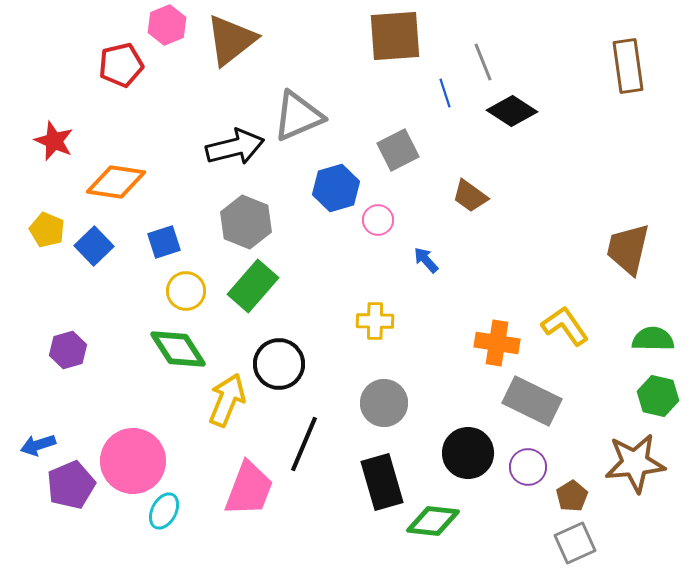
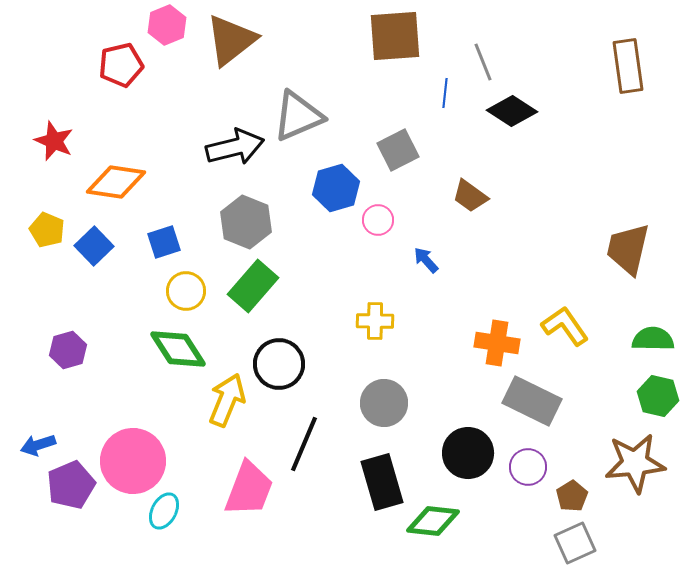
blue line at (445, 93): rotated 24 degrees clockwise
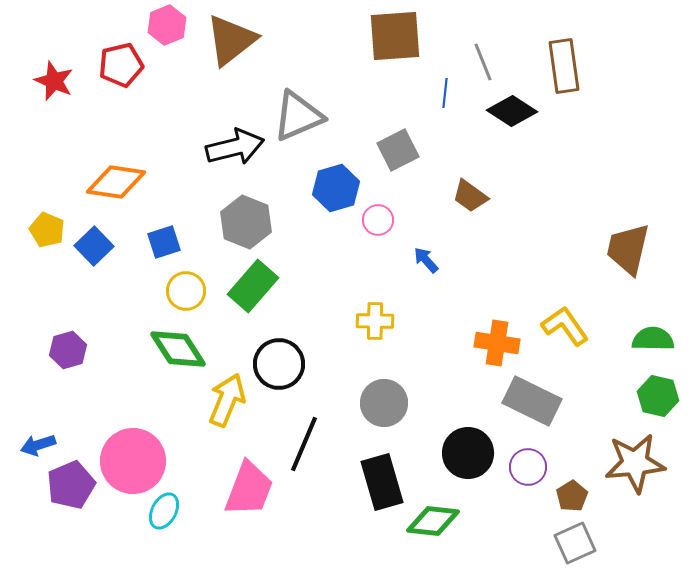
brown rectangle at (628, 66): moved 64 px left
red star at (54, 141): moved 60 px up
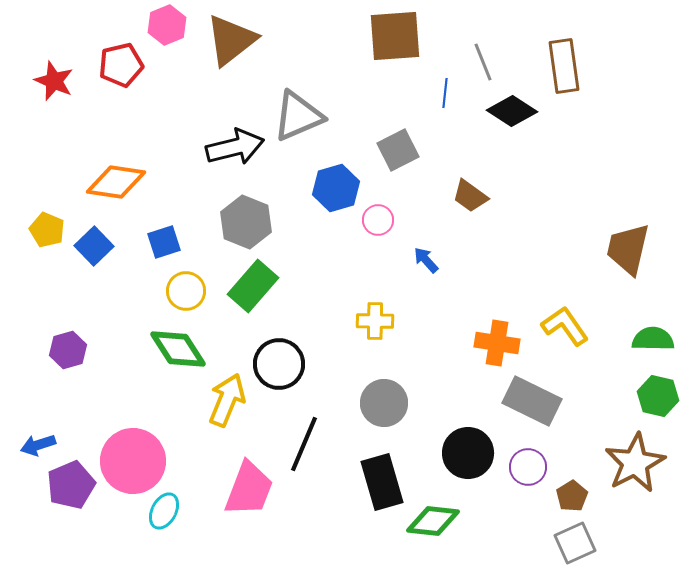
brown star at (635, 463): rotated 22 degrees counterclockwise
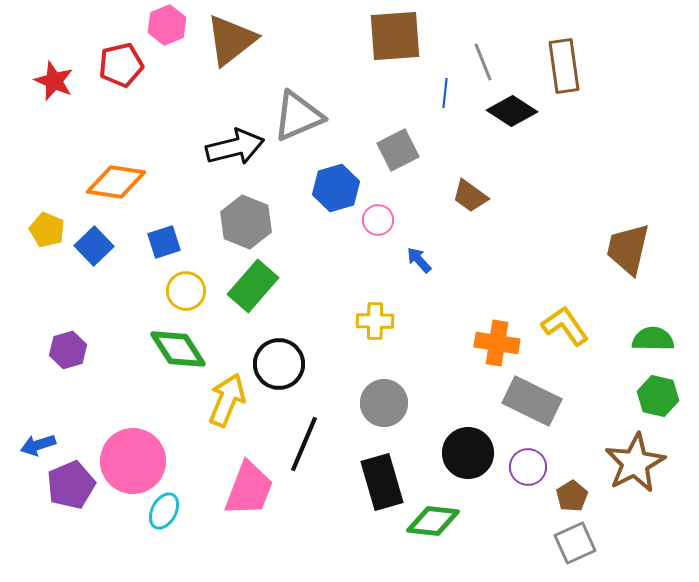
blue arrow at (426, 260): moved 7 px left
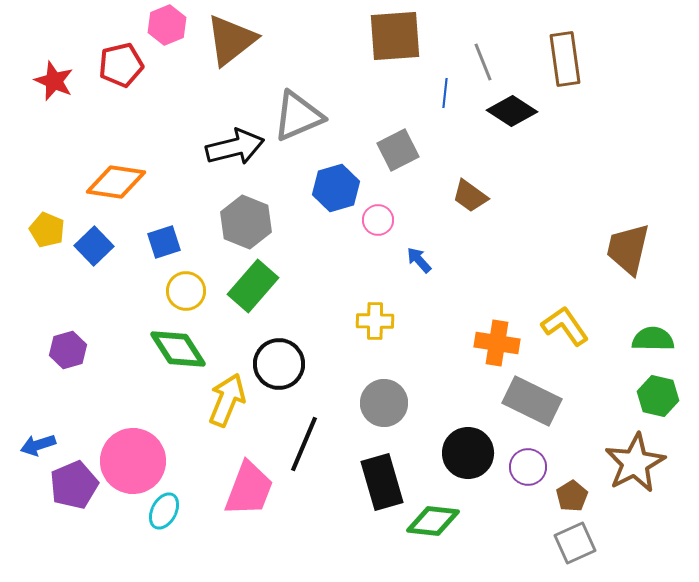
brown rectangle at (564, 66): moved 1 px right, 7 px up
purple pentagon at (71, 485): moved 3 px right
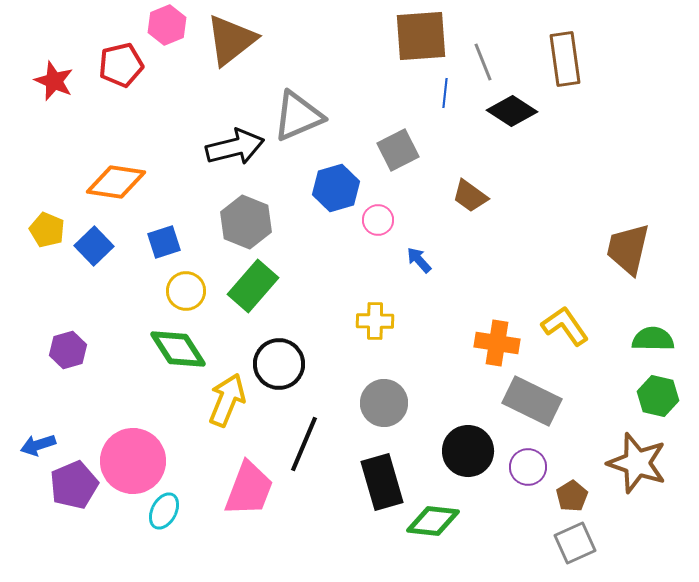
brown square at (395, 36): moved 26 px right
black circle at (468, 453): moved 2 px up
brown star at (635, 463): moved 2 px right; rotated 26 degrees counterclockwise
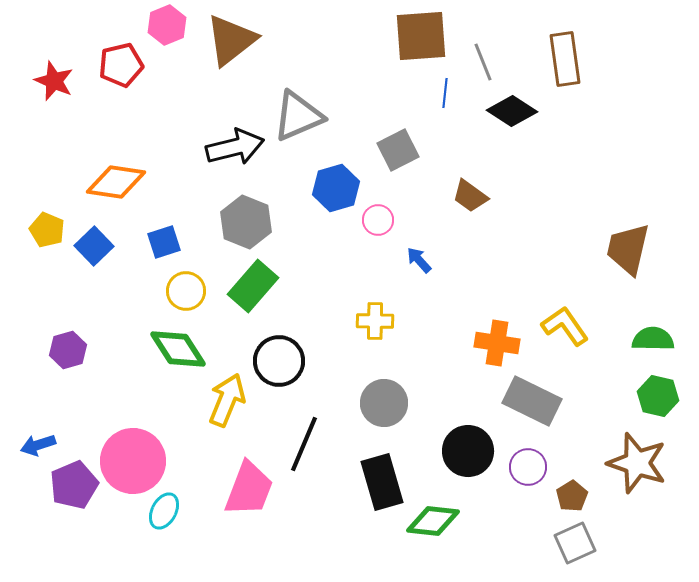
black circle at (279, 364): moved 3 px up
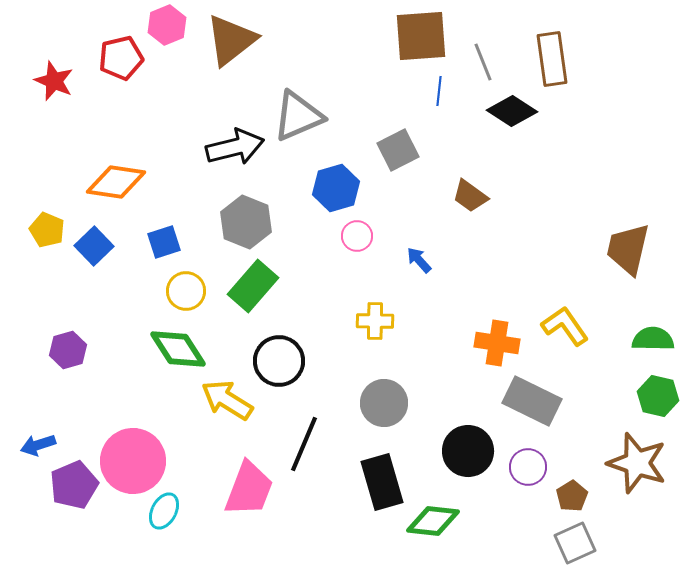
brown rectangle at (565, 59): moved 13 px left
red pentagon at (121, 65): moved 7 px up
blue line at (445, 93): moved 6 px left, 2 px up
pink circle at (378, 220): moved 21 px left, 16 px down
yellow arrow at (227, 400): rotated 80 degrees counterclockwise
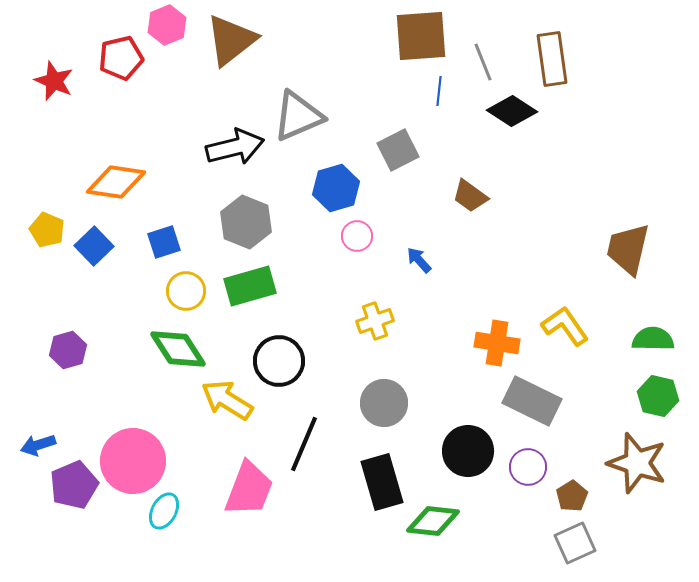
green rectangle at (253, 286): moved 3 px left; rotated 33 degrees clockwise
yellow cross at (375, 321): rotated 21 degrees counterclockwise
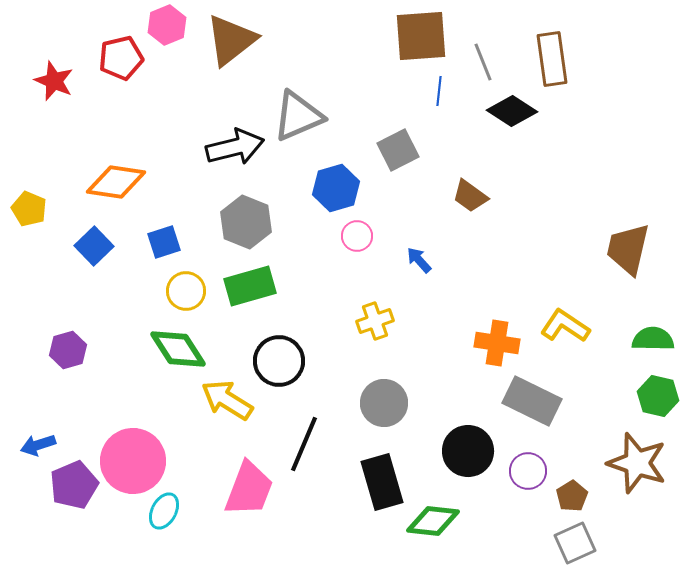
yellow pentagon at (47, 230): moved 18 px left, 21 px up
yellow L-shape at (565, 326): rotated 21 degrees counterclockwise
purple circle at (528, 467): moved 4 px down
